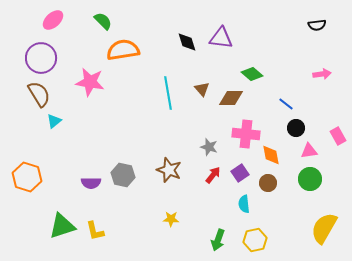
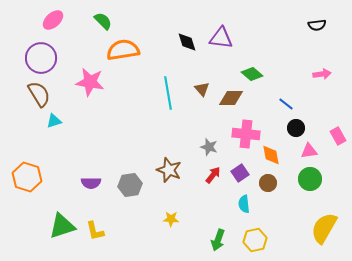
cyan triangle: rotated 21 degrees clockwise
gray hexagon: moved 7 px right, 10 px down; rotated 20 degrees counterclockwise
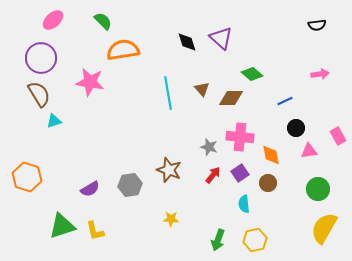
purple triangle: rotated 35 degrees clockwise
pink arrow: moved 2 px left
blue line: moved 1 px left, 3 px up; rotated 63 degrees counterclockwise
pink cross: moved 6 px left, 3 px down
green circle: moved 8 px right, 10 px down
purple semicircle: moved 1 px left, 6 px down; rotated 30 degrees counterclockwise
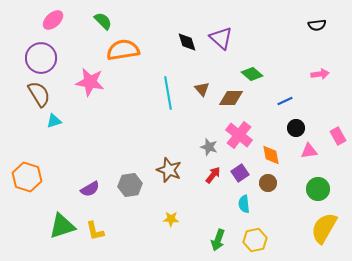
pink cross: moved 1 px left, 2 px up; rotated 32 degrees clockwise
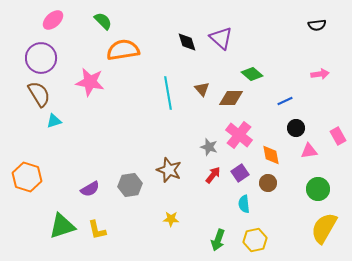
yellow L-shape: moved 2 px right, 1 px up
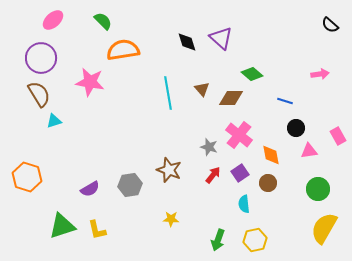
black semicircle: moved 13 px right; rotated 48 degrees clockwise
blue line: rotated 42 degrees clockwise
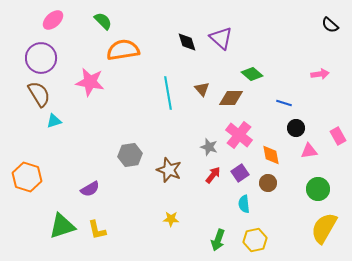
blue line: moved 1 px left, 2 px down
gray hexagon: moved 30 px up
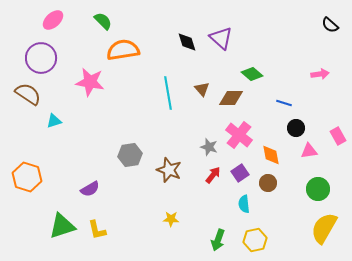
brown semicircle: moved 11 px left; rotated 24 degrees counterclockwise
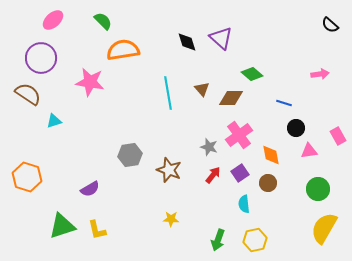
pink cross: rotated 16 degrees clockwise
